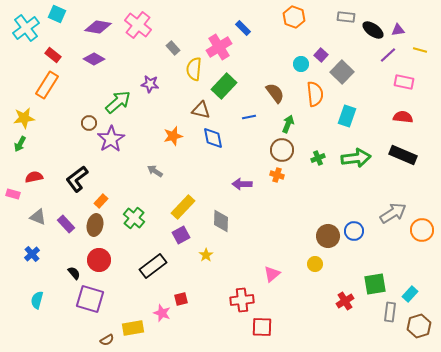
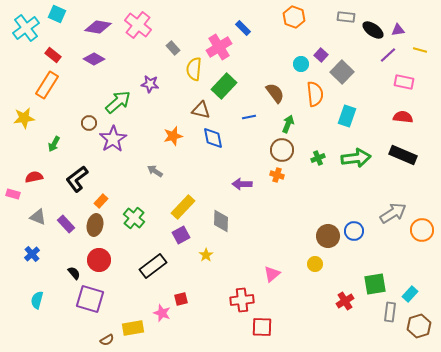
purple star at (111, 139): moved 2 px right
green arrow at (20, 144): moved 34 px right
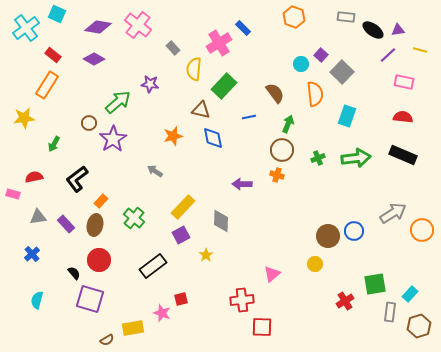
pink cross at (219, 47): moved 4 px up
gray triangle at (38, 217): rotated 30 degrees counterclockwise
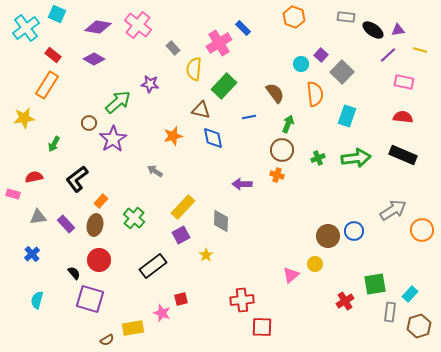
gray arrow at (393, 213): moved 3 px up
pink triangle at (272, 274): moved 19 px right, 1 px down
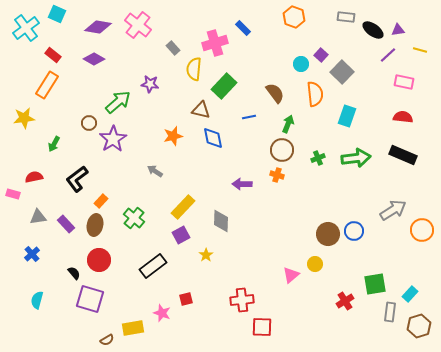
pink cross at (219, 43): moved 4 px left; rotated 15 degrees clockwise
brown circle at (328, 236): moved 2 px up
red square at (181, 299): moved 5 px right
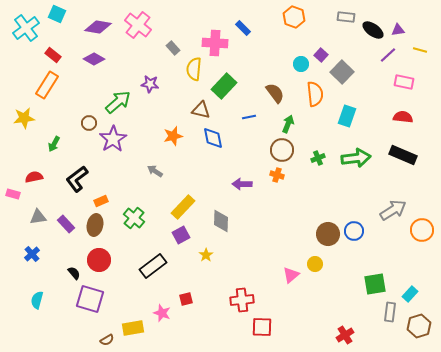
pink cross at (215, 43): rotated 20 degrees clockwise
orange rectangle at (101, 201): rotated 24 degrees clockwise
red cross at (345, 301): moved 34 px down
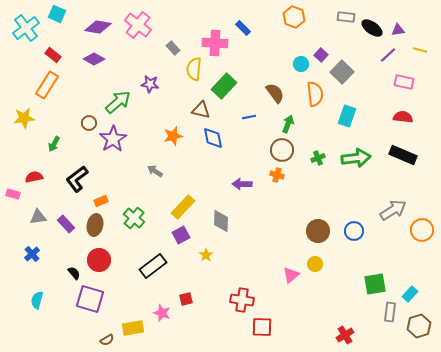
black ellipse at (373, 30): moved 1 px left, 2 px up
brown circle at (328, 234): moved 10 px left, 3 px up
red cross at (242, 300): rotated 15 degrees clockwise
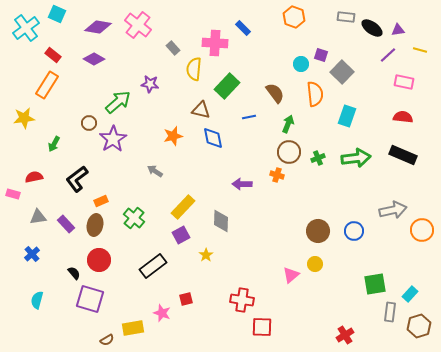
purple square at (321, 55): rotated 24 degrees counterclockwise
green rectangle at (224, 86): moved 3 px right
brown circle at (282, 150): moved 7 px right, 2 px down
gray arrow at (393, 210): rotated 20 degrees clockwise
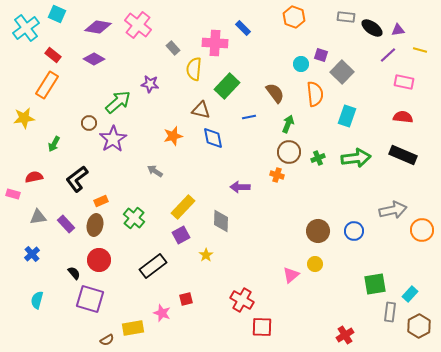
purple arrow at (242, 184): moved 2 px left, 3 px down
red cross at (242, 300): rotated 20 degrees clockwise
brown hexagon at (419, 326): rotated 10 degrees counterclockwise
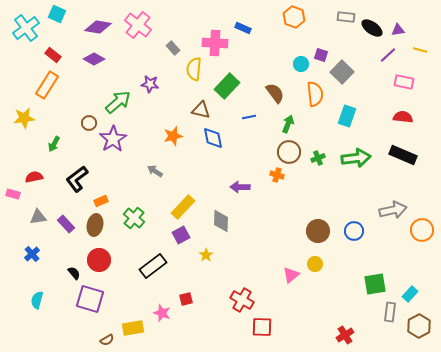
blue rectangle at (243, 28): rotated 21 degrees counterclockwise
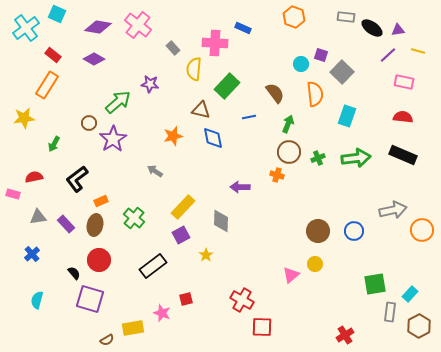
yellow line at (420, 50): moved 2 px left, 1 px down
